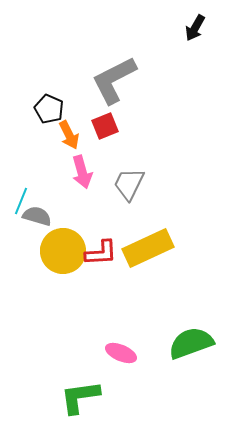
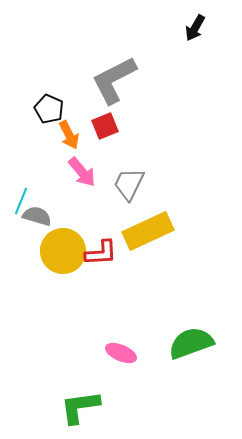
pink arrow: rotated 24 degrees counterclockwise
yellow rectangle: moved 17 px up
green L-shape: moved 10 px down
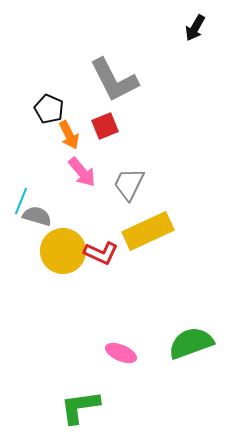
gray L-shape: rotated 90 degrees counterclockwise
red L-shape: rotated 28 degrees clockwise
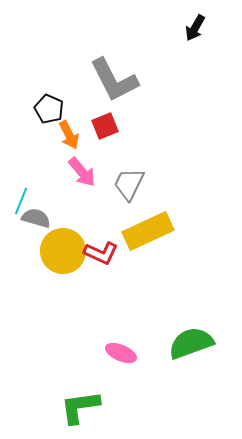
gray semicircle: moved 1 px left, 2 px down
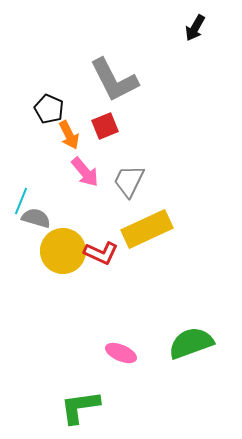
pink arrow: moved 3 px right
gray trapezoid: moved 3 px up
yellow rectangle: moved 1 px left, 2 px up
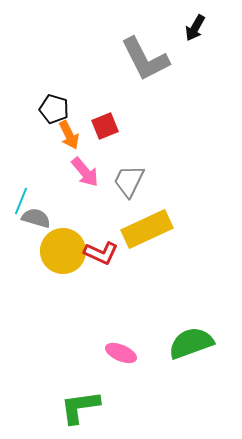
gray L-shape: moved 31 px right, 21 px up
black pentagon: moved 5 px right; rotated 8 degrees counterclockwise
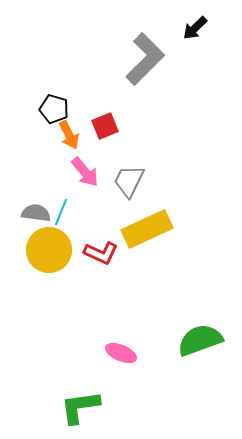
black arrow: rotated 16 degrees clockwise
gray L-shape: rotated 108 degrees counterclockwise
cyan line: moved 40 px right, 11 px down
gray semicircle: moved 5 px up; rotated 8 degrees counterclockwise
yellow circle: moved 14 px left, 1 px up
green semicircle: moved 9 px right, 3 px up
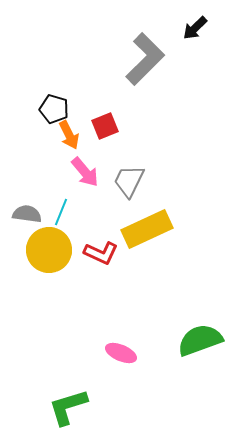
gray semicircle: moved 9 px left, 1 px down
green L-shape: moved 12 px left; rotated 9 degrees counterclockwise
